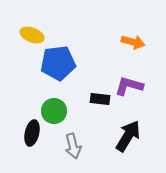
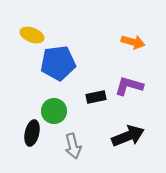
black rectangle: moved 4 px left, 2 px up; rotated 18 degrees counterclockwise
black arrow: rotated 36 degrees clockwise
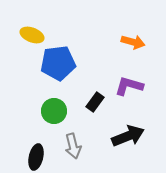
black rectangle: moved 1 px left, 5 px down; rotated 42 degrees counterclockwise
black ellipse: moved 4 px right, 24 px down
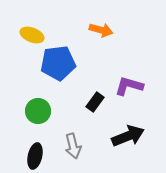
orange arrow: moved 32 px left, 12 px up
green circle: moved 16 px left
black ellipse: moved 1 px left, 1 px up
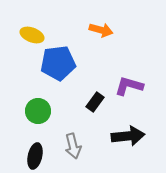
black arrow: rotated 16 degrees clockwise
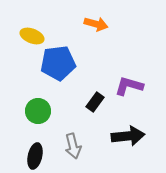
orange arrow: moved 5 px left, 6 px up
yellow ellipse: moved 1 px down
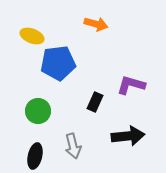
purple L-shape: moved 2 px right, 1 px up
black rectangle: rotated 12 degrees counterclockwise
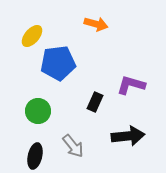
yellow ellipse: rotated 70 degrees counterclockwise
gray arrow: rotated 25 degrees counterclockwise
